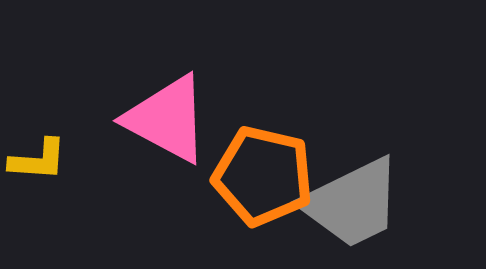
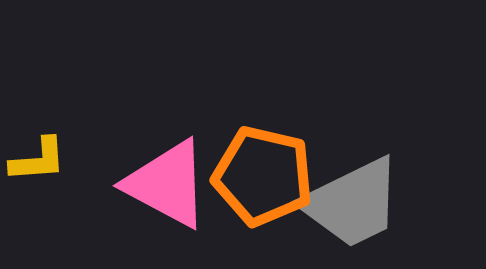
pink triangle: moved 65 px down
yellow L-shape: rotated 8 degrees counterclockwise
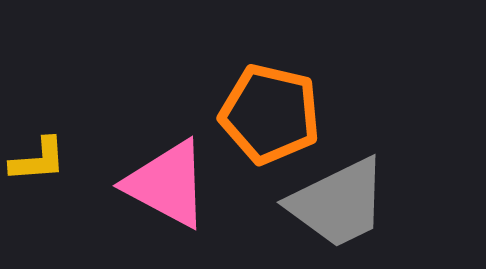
orange pentagon: moved 7 px right, 62 px up
gray trapezoid: moved 14 px left
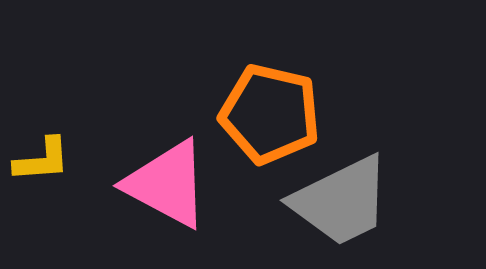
yellow L-shape: moved 4 px right
gray trapezoid: moved 3 px right, 2 px up
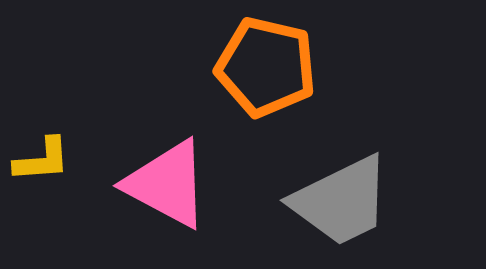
orange pentagon: moved 4 px left, 47 px up
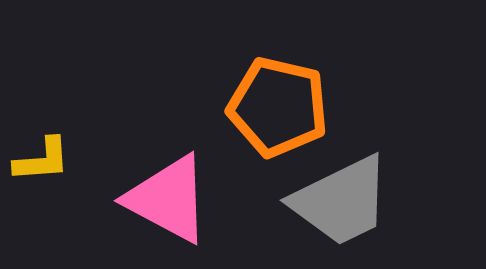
orange pentagon: moved 12 px right, 40 px down
pink triangle: moved 1 px right, 15 px down
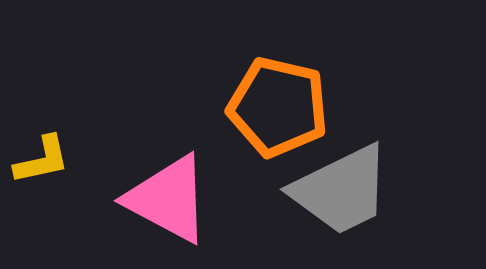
yellow L-shape: rotated 8 degrees counterclockwise
gray trapezoid: moved 11 px up
